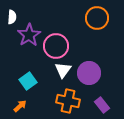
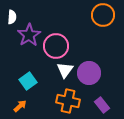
orange circle: moved 6 px right, 3 px up
white triangle: moved 2 px right
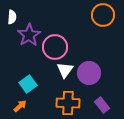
pink circle: moved 1 px left, 1 px down
cyan square: moved 3 px down
orange cross: moved 2 px down; rotated 10 degrees counterclockwise
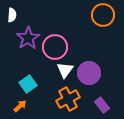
white semicircle: moved 2 px up
purple star: moved 1 px left, 3 px down
orange cross: moved 4 px up; rotated 30 degrees counterclockwise
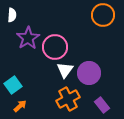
cyan square: moved 15 px left, 1 px down
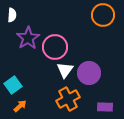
purple rectangle: moved 3 px right, 2 px down; rotated 49 degrees counterclockwise
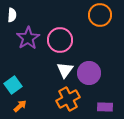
orange circle: moved 3 px left
pink circle: moved 5 px right, 7 px up
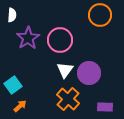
orange cross: rotated 20 degrees counterclockwise
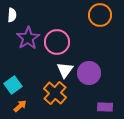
pink circle: moved 3 px left, 2 px down
orange cross: moved 13 px left, 6 px up
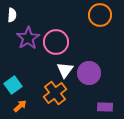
pink circle: moved 1 px left
orange cross: rotated 10 degrees clockwise
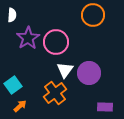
orange circle: moved 7 px left
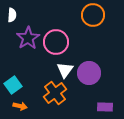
orange arrow: rotated 56 degrees clockwise
